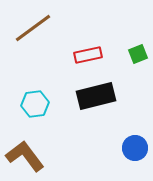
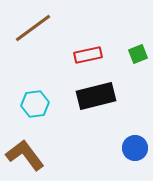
brown L-shape: moved 1 px up
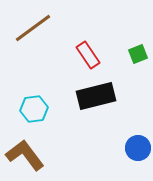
red rectangle: rotated 68 degrees clockwise
cyan hexagon: moved 1 px left, 5 px down
blue circle: moved 3 px right
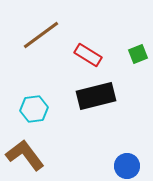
brown line: moved 8 px right, 7 px down
red rectangle: rotated 24 degrees counterclockwise
blue circle: moved 11 px left, 18 px down
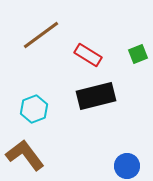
cyan hexagon: rotated 12 degrees counterclockwise
